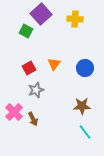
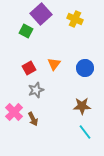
yellow cross: rotated 21 degrees clockwise
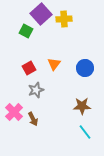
yellow cross: moved 11 px left; rotated 28 degrees counterclockwise
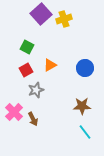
yellow cross: rotated 14 degrees counterclockwise
green square: moved 1 px right, 16 px down
orange triangle: moved 4 px left, 1 px down; rotated 24 degrees clockwise
red square: moved 3 px left, 2 px down
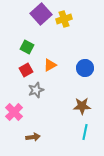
brown arrow: moved 18 px down; rotated 72 degrees counterclockwise
cyan line: rotated 49 degrees clockwise
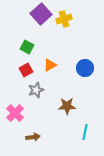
brown star: moved 15 px left
pink cross: moved 1 px right, 1 px down
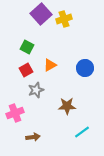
pink cross: rotated 24 degrees clockwise
cyan line: moved 3 px left; rotated 42 degrees clockwise
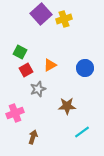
green square: moved 7 px left, 5 px down
gray star: moved 2 px right, 1 px up
brown arrow: rotated 64 degrees counterclockwise
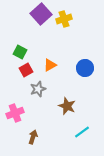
brown star: rotated 24 degrees clockwise
